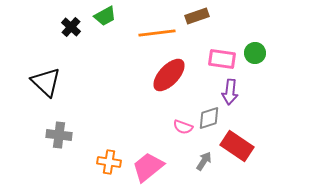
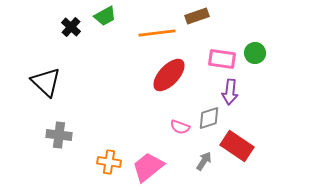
pink semicircle: moved 3 px left
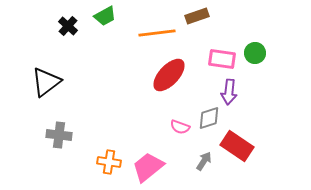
black cross: moved 3 px left, 1 px up
black triangle: rotated 40 degrees clockwise
purple arrow: moved 1 px left
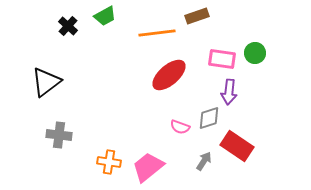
red ellipse: rotated 6 degrees clockwise
